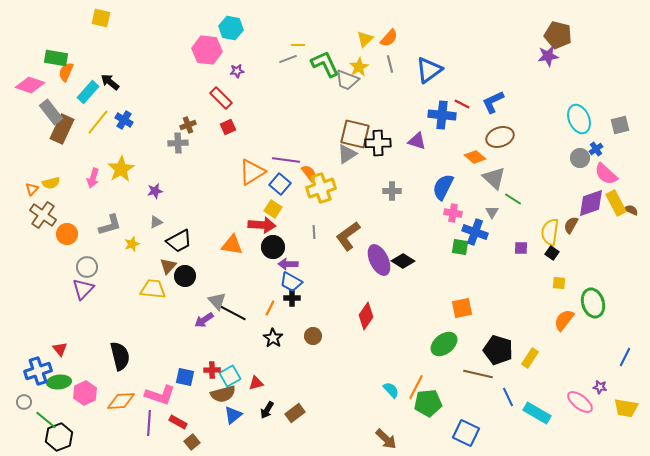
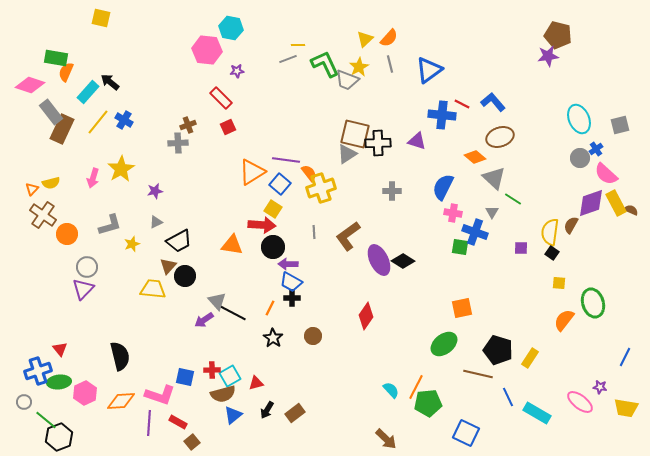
blue L-shape at (493, 102): rotated 75 degrees clockwise
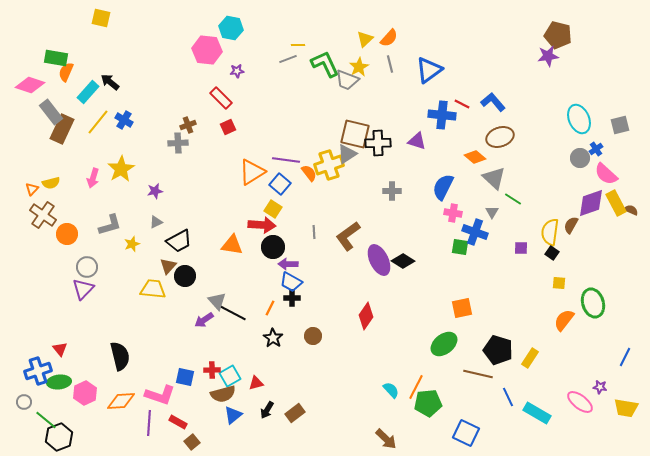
yellow cross at (321, 188): moved 8 px right, 23 px up
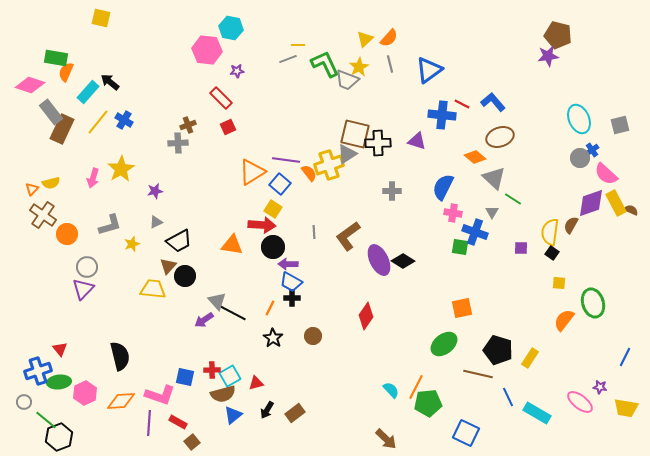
blue cross at (596, 149): moved 4 px left, 1 px down
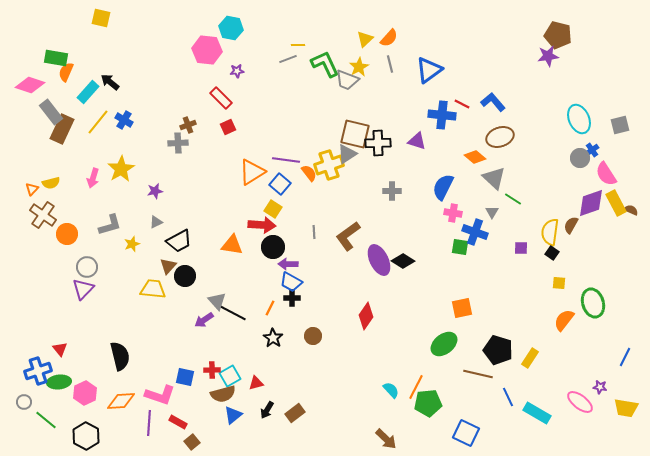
pink semicircle at (606, 174): rotated 15 degrees clockwise
black hexagon at (59, 437): moved 27 px right, 1 px up; rotated 12 degrees counterclockwise
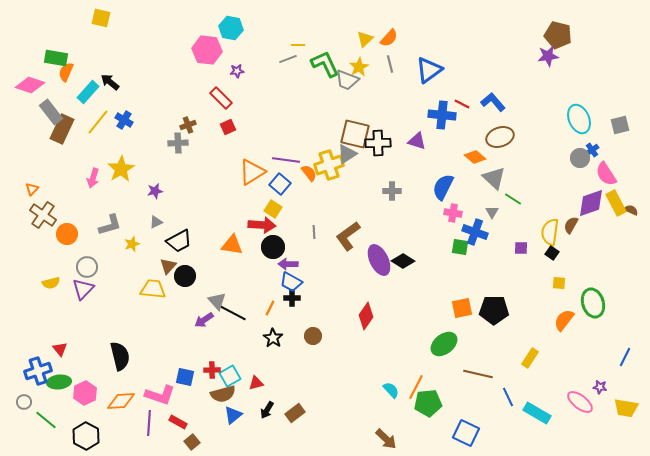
yellow semicircle at (51, 183): moved 100 px down
black pentagon at (498, 350): moved 4 px left, 40 px up; rotated 16 degrees counterclockwise
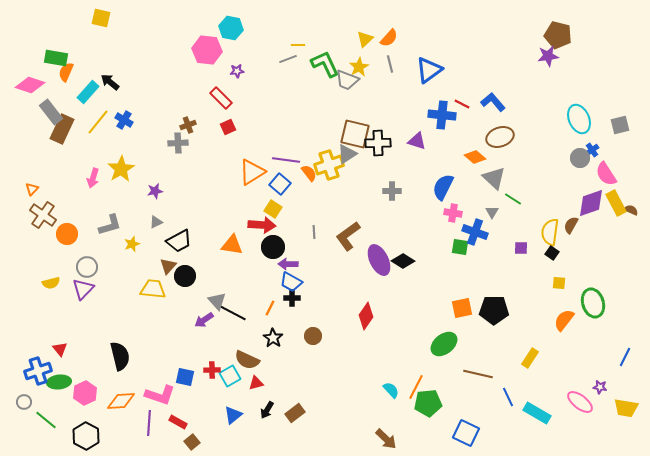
brown semicircle at (223, 394): moved 24 px right, 34 px up; rotated 40 degrees clockwise
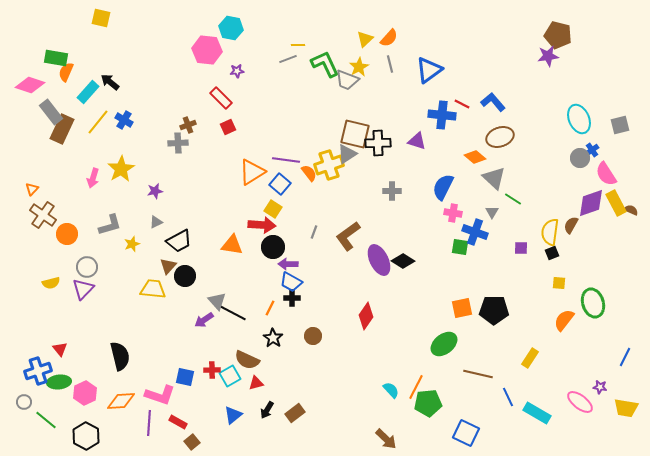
gray line at (314, 232): rotated 24 degrees clockwise
black square at (552, 253): rotated 32 degrees clockwise
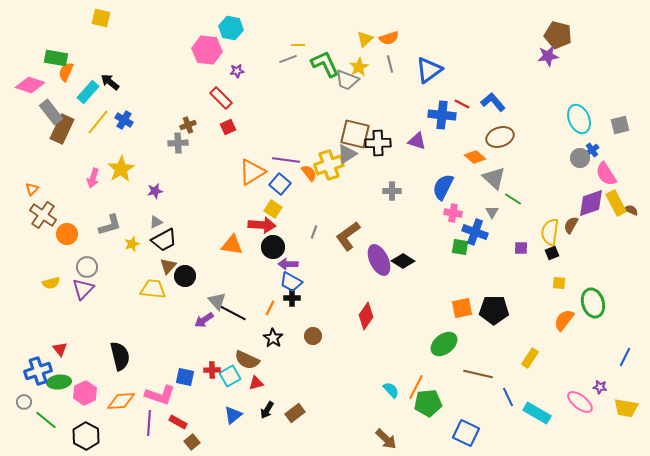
orange semicircle at (389, 38): rotated 30 degrees clockwise
black trapezoid at (179, 241): moved 15 px left, 1 px up
